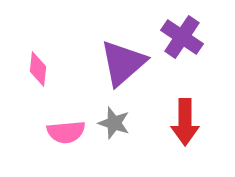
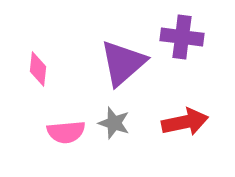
purple cross: rotated 27 degrees counterclockwise
red arrow: rotated 102 degrees counterclockwise
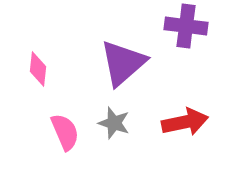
purple cross: moved 4 px right, 11 px up
pink semicircle: moved 1 px left; rotated 108 degrees counterclockwise
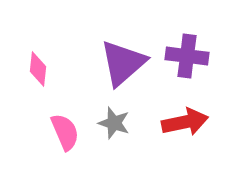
purple cross: moved 1 px right, 30 px down
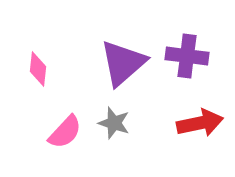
red arrow: moved 15 px right, 1 px down
pink semicircle: rotated 66 degrees clockwise
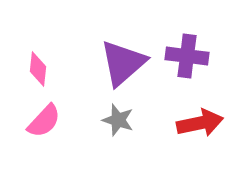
gray star: moved 4 px right, 3 px up
pink semicircle: moved 21 px left, 11 px up
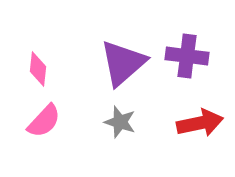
gray star: moved 2 px right, 2 px down
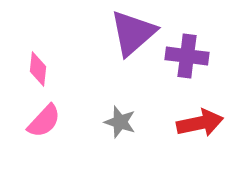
purple triangle: moved 10 px right, 30 px up
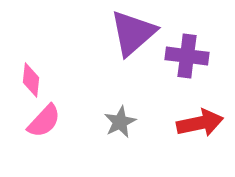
pink diamond: moved 7 px left, 11 px down
gray star: rotated 28 degrees clockwise
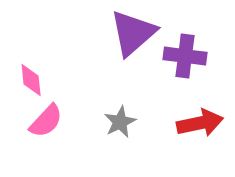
purple cross: moved 2 px left
pink diamond: rotated 12 degrees counterclockwise
pink semicircle: moved 2 px right
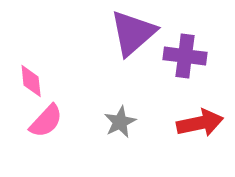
pink diamond: moved 1 px down
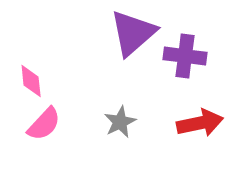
pink semicircle: moved 2 px left, 3 px down
